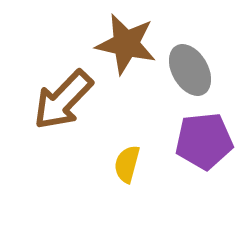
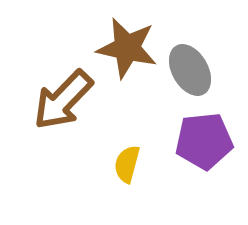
brown star: moved 1 px right, 4 px down
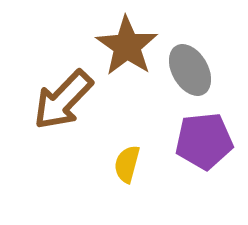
brown star: moved 2 px up; rotated 22 degrees clockwise
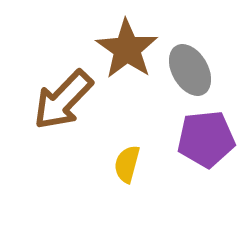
brown star: moved 3 px down
purple pentagon: moved 2 px right, 2 px up
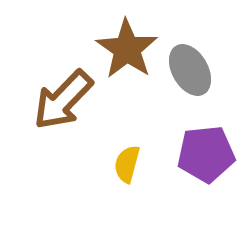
purple pentagon: moved 15 px down
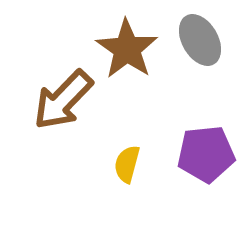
gray ellipse: moved 10 px right, 30 px up
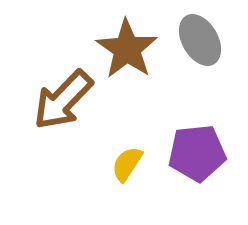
purple pentagon: moved 9 px left, 1 px up
yellow semicircle: rotated 18 degrees clockwise
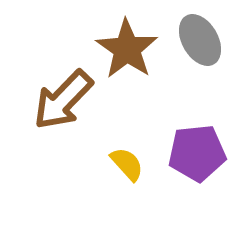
yellow semicircle: rotated 105 degrees clockwise
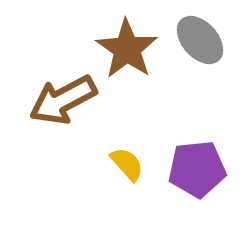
gray ellipse: rotated 12 degrees counterclockwise
brown arrow: rotated 18 degrees clockwise
purple pentagon: moved 16 px down
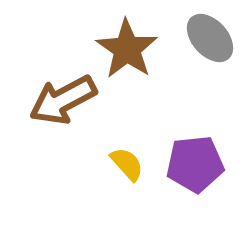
gray ellipse: moved 10 px right, 2 px up
purple pentagon: moved 2 px left, 5 px up
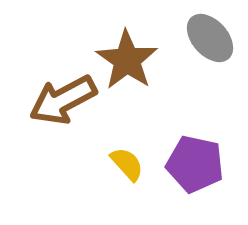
brown star: moved 11 px down
purple pentagon: rotated 18 degrees clockwise
